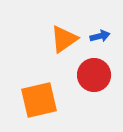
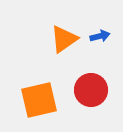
red circle: moved 3 px left, 15 px down
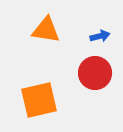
orange triangle: moved 18 px left, 9 px up; rotated 44 degrees clockwise
red circle: moved 4 px right, 17 px up
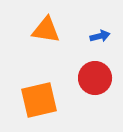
red circle: moved 5 px down
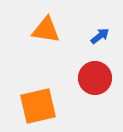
blue arrow: rotated 24 degrees counterclockwise
orange square: moved 1 px left, 6 px down
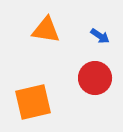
blue arrow: rotated 72 degrees clockwise
orange square: moved 5 px left, 4 px up
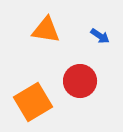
red circle: moved 15 px left, 3 px down
orange square: rotated 18 degrees counterclockwise
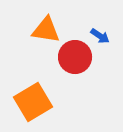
red circle: moved 5 px left, 24 px up
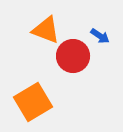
orange triangle: rotated 12 degrees clockwise
red circle: moved 2 px left, 1 px up
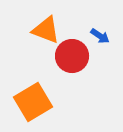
red circle: moved 1 px left
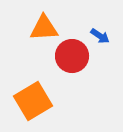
orange triangle: moved 2 px left, 2 px up; rotated 24 degrees counterclockwise
orange square: moved 1 px up
